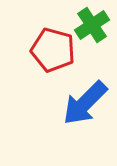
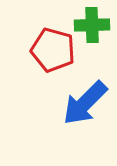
green cross: rotated 32 degrees clockwise
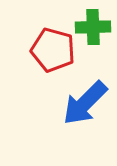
green cross: moved 1 px right, 2 px down
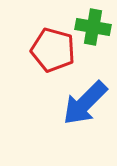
green cross: rotated 12 degrees clockwise
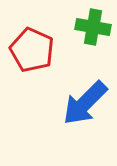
red pentagon: moved 21 px left; rotated 9 degrees clockwise
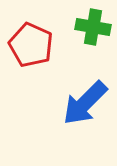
red pentagon: moved 1 px left, 5 px up
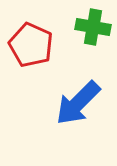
blue arrow: moved 7 px left
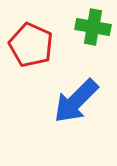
blue arrow: moved 2 px left, 2 px up
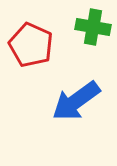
blue arrow: rotated 9 degrees clockwise
